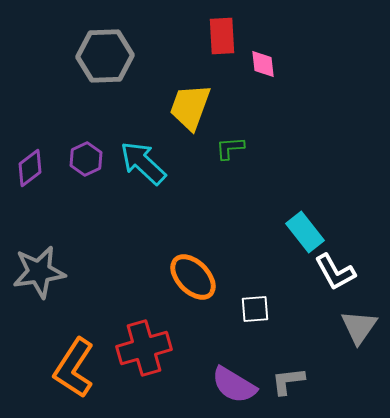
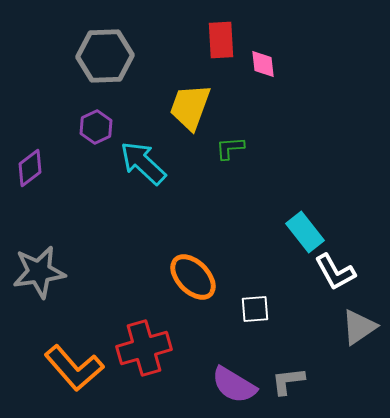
red rectangle: moved 1 px left, 4 px down
purple hexagon: moved 10 px right, 32 px up
gray triangle: rotated 21 degrees clockwise
orange L-shape: rotated 74 degrees counterclockwise
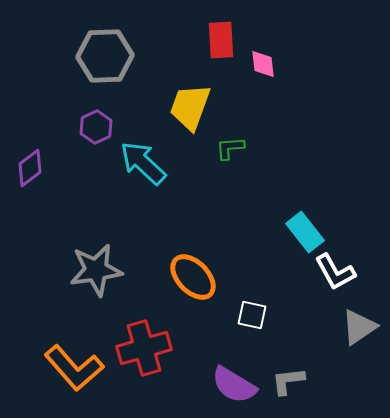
gray star: moved 57 px right, 2 px up
white square: moved 3 px left, 6 px down; rotated 16 degrees clockwise
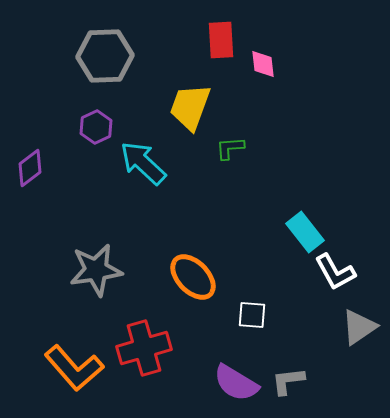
white square: rotated 8 degrees counterclockwise
purple semicircle: moved 2 px right, 2 px up
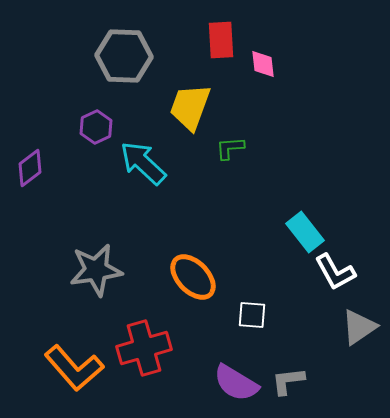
gray hexagon: moved 19 px right; rotated 4 degrees clockwise
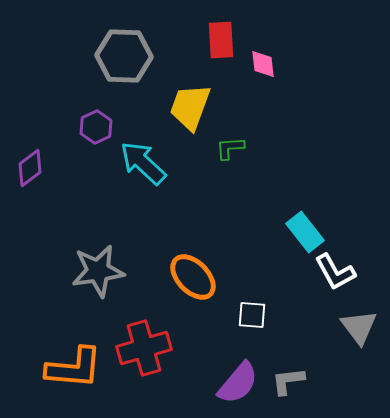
gray star: moved 2 px right, 1 px down
gray triangle: rotated 33 degrees counterclockwise
orange L-shape: rotated 44 degrees counterclockwise
purple semicircle: moved 2 px right; rotated 81 degrees counterclockwise
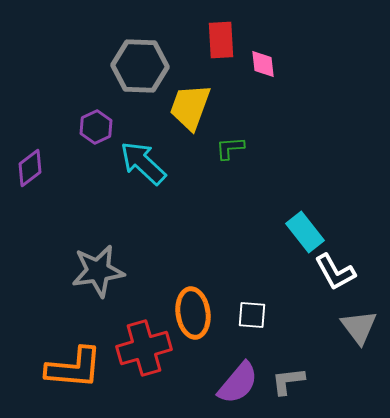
gray hexagon: moved 16 px right, 10 px down
orange ellipse: moved 36 px down; rotated 36 degrees clockwise
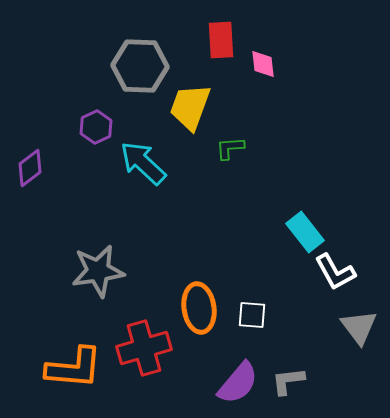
orange ellipse: moved 6 px right, 5 px up
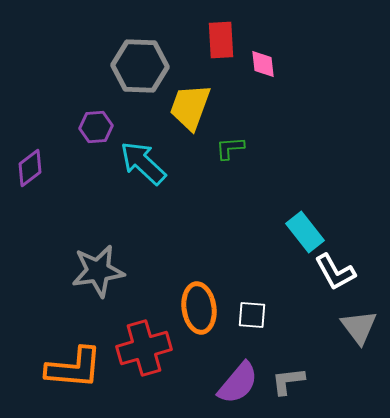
purple hexagon: rotated 20 degrees clockwise
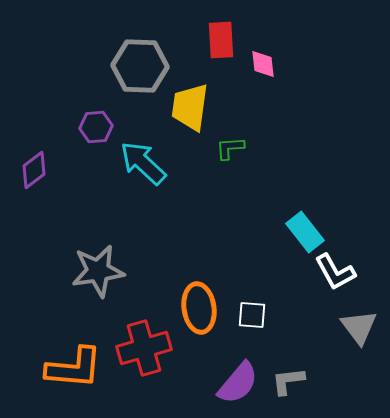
yellow trapezoid: rotated 12 degrees counterclockwise
purple diamond: moved 4 px right, 2 px down
